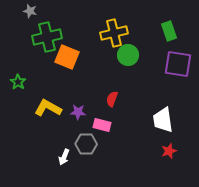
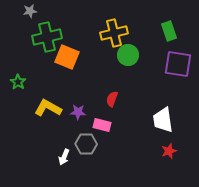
gray star: rotated 24 degrees counterclockwise
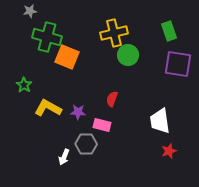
green cross: rotated 28 degrees clockwise
green star: moved 6 px right, 3 px down
white trapezoid: moved 3 px left, 1 px down
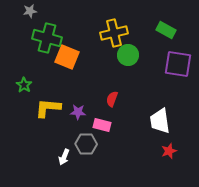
green rectangle: moved 3 px left, 1 px up; rotated 42 degrees counterclockwise
green cross: moved 1 px down
yellow L-shape: rotated 24 degrees counterclockwise
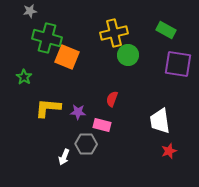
green star: moved 8 px up
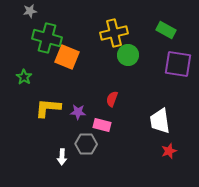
white arrow: moved 2 px left; rotated 21 degrees counterclockwise
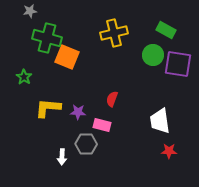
green circle: moved 25 px right
red star: rotated 21 degrees clockwise
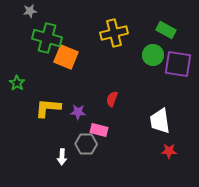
orange square: moved 1 px left
green star: moved 7 px left, 6 px down
pink rectangle: moved 3 px left, 5 px down
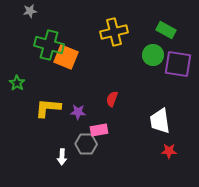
yellow cross: moved 1 px up
green cross: moved 2 px right, 7 px down
pink rectangle: rotated 24 degrees counterclockwise
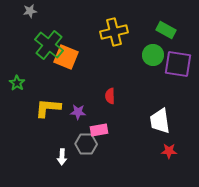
green cross: rotated 24 degrees clockwise
red semicircle: moved 2 px left, 3 px up; rotated 21 degrees counterclockwise
